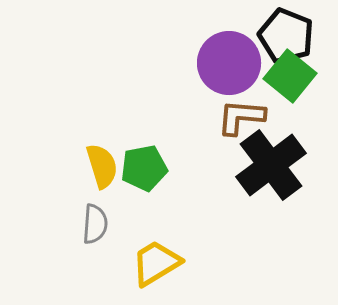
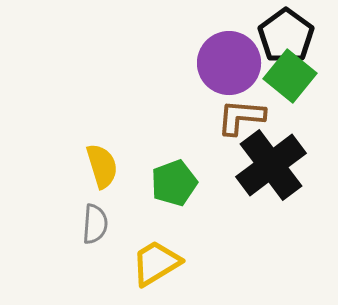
black pentagon: rotated 14 degrees clockwise
green pentagon: moved 30 px right, 15 px down; rotated 9 degrees counterclockwise
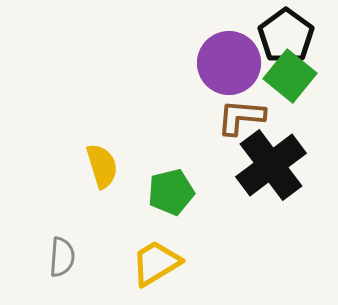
green pentagon: moved 3 px left, 9 px down; rotated 6 degrees clockwise
gray semicircle: moved 33 px left, 33 px down
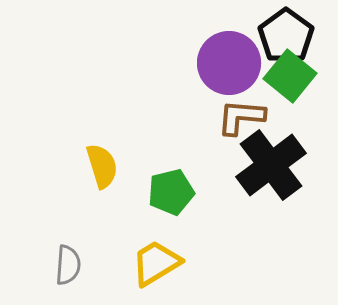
gray semicircle: moved 6 px right, 8 px down
